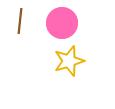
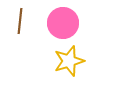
pink circle: moved 1 px right
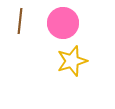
yellow star: moved 3 px right
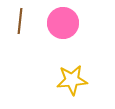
yellow star: moved 19 px down; rotated 12 degrees clockwise
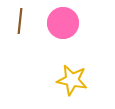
yellow star: rotated 16 degrees clockwise
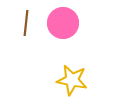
brown line: moved 6 px right, 2 px down
